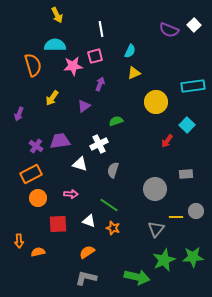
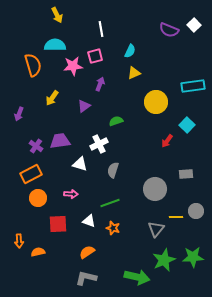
green line at (109, 205): moved 1 px right, 2 px up; rotated 54 degrees counterclockwise
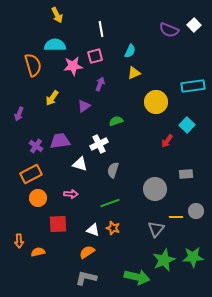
white triangle at (89, 221): moved 4 px right, 9 px down
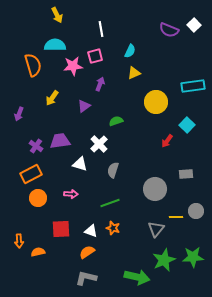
white cross at (99, 144): rotated 18 degrees counterclockwise
red square at (58, 224): moved 3 px right, 5 px down
white triangle at (93, 230): moved 2 px left, 1 px down
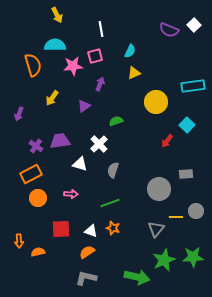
gray circle at (155, 189): moved 4 px right
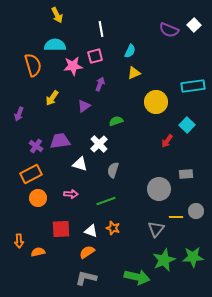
green line at (110, 203): moved 4 px left, 2 px up
